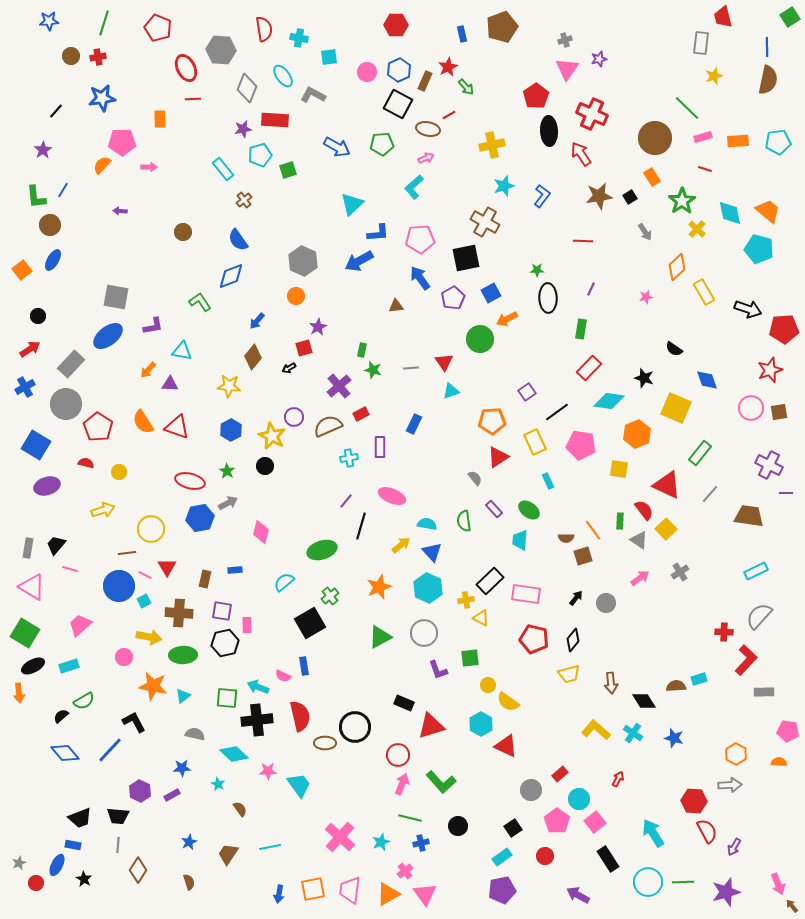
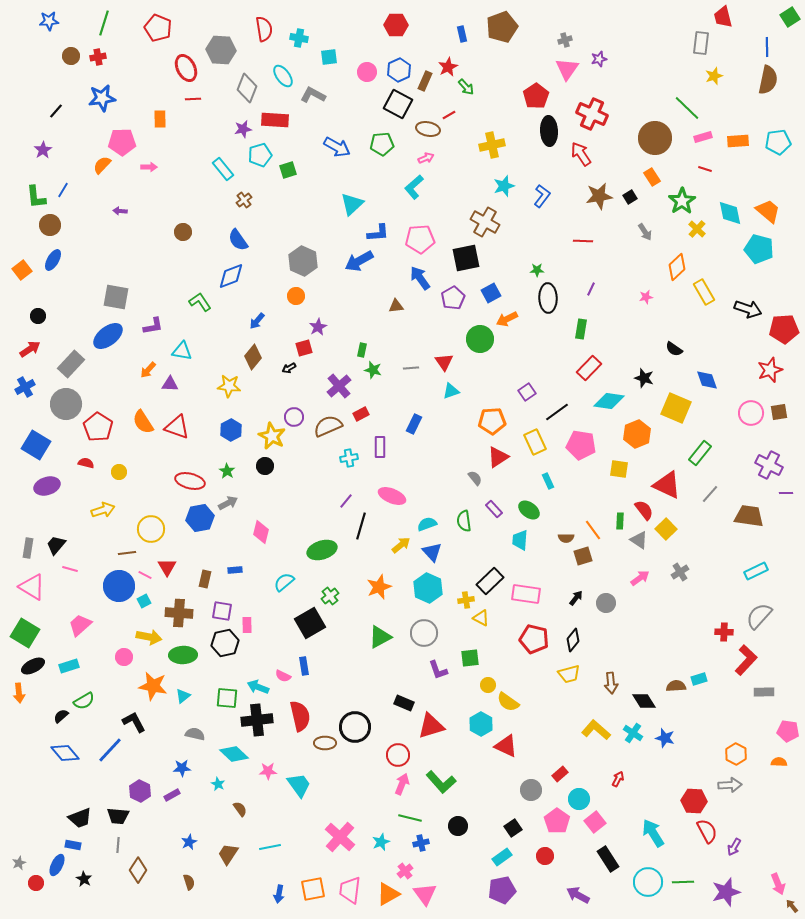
pink circle at (751, 408): moved 5 px down
cyan semicircle at (427, 524): rotated 30 degrees counterclockwise
blue star at (674, 738): moved 9 px left
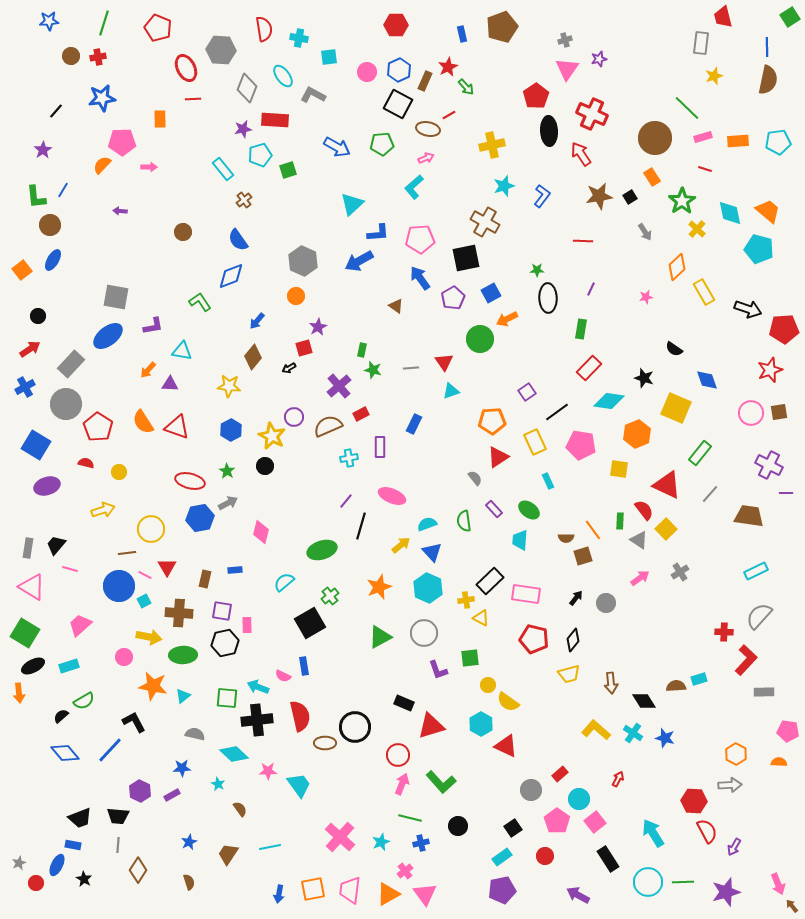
brown triangle at (396, 306): rotated 42 degrees clockwise
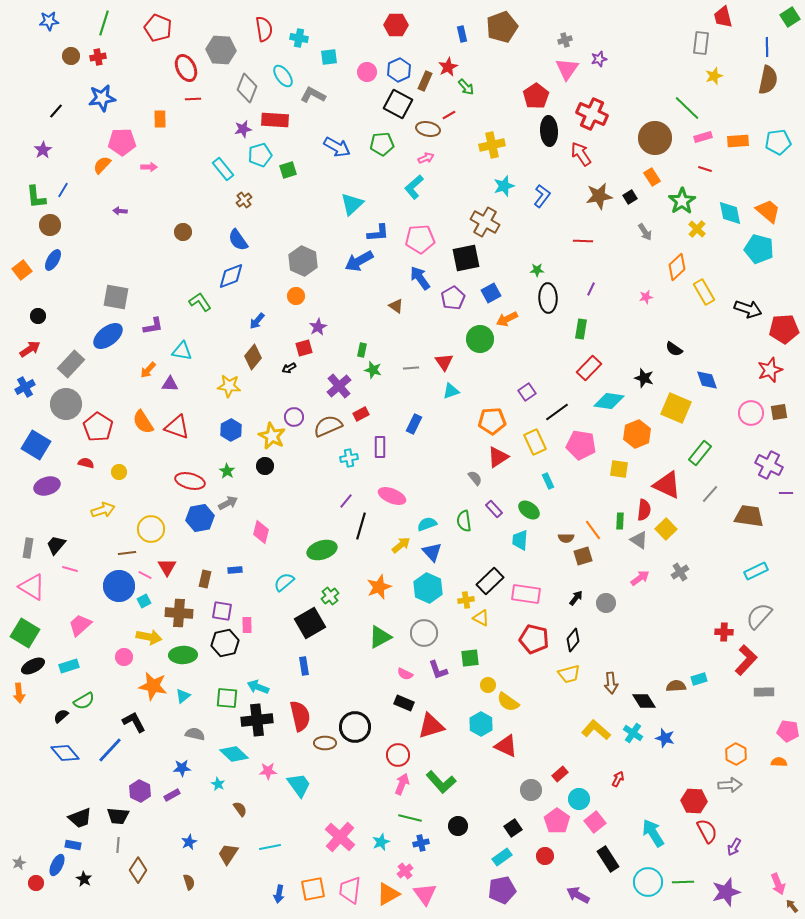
red semicircle at (644, 510): rotated 45 degrees clockwise
pink semicircle at (283, 676): moved 122 px right, 2 px up
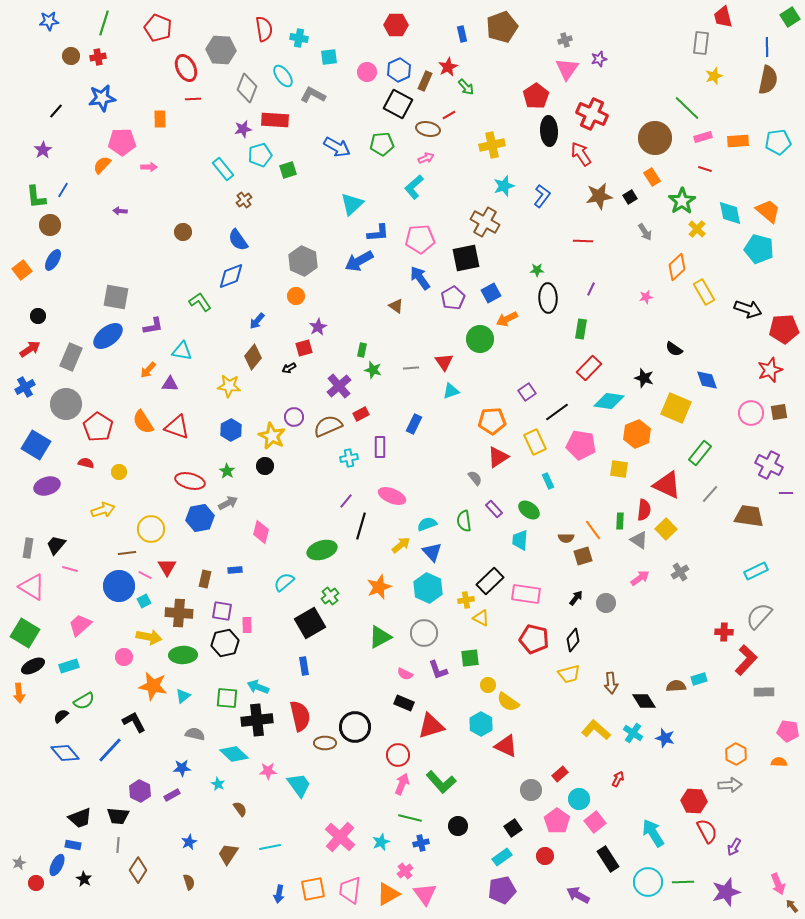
gray rectangle at (71, 364): moved 7 px up; rotated 20 degrees counterclockwise
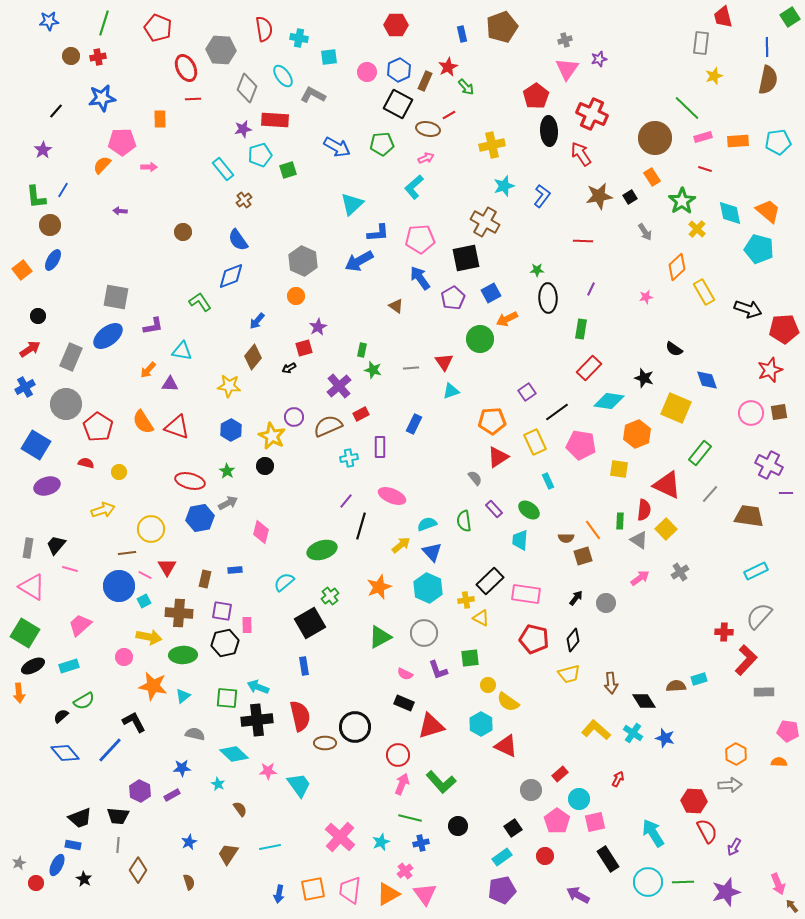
pink square at (595, 822): rotated 25 degrees clockwise
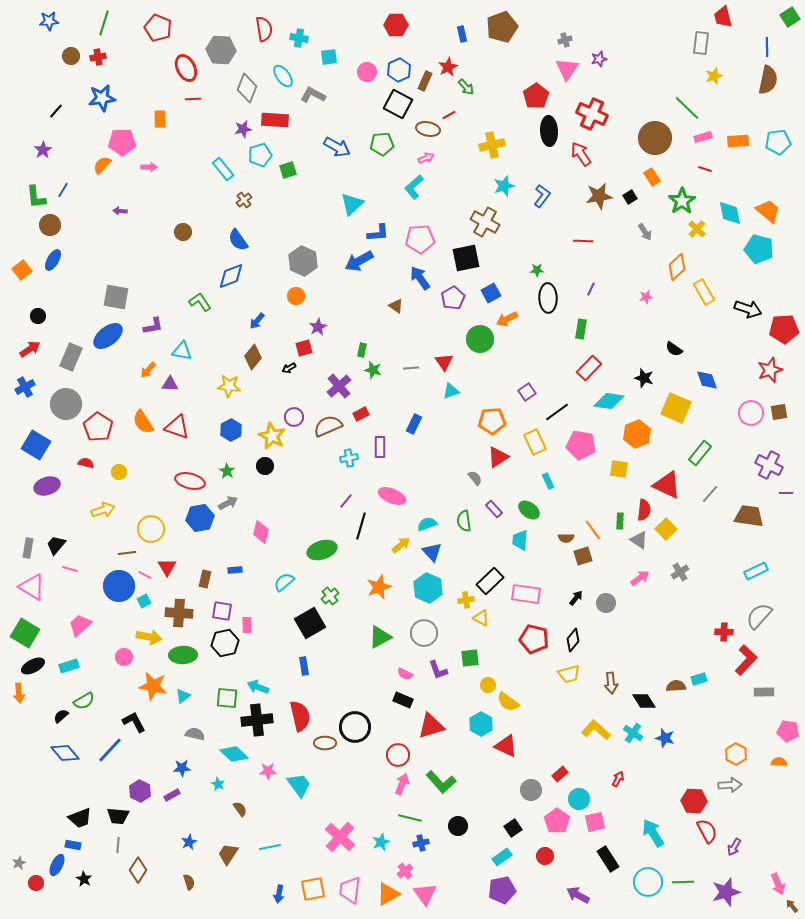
black rectangle at (404, 703): moved 1 px left, 3 px up
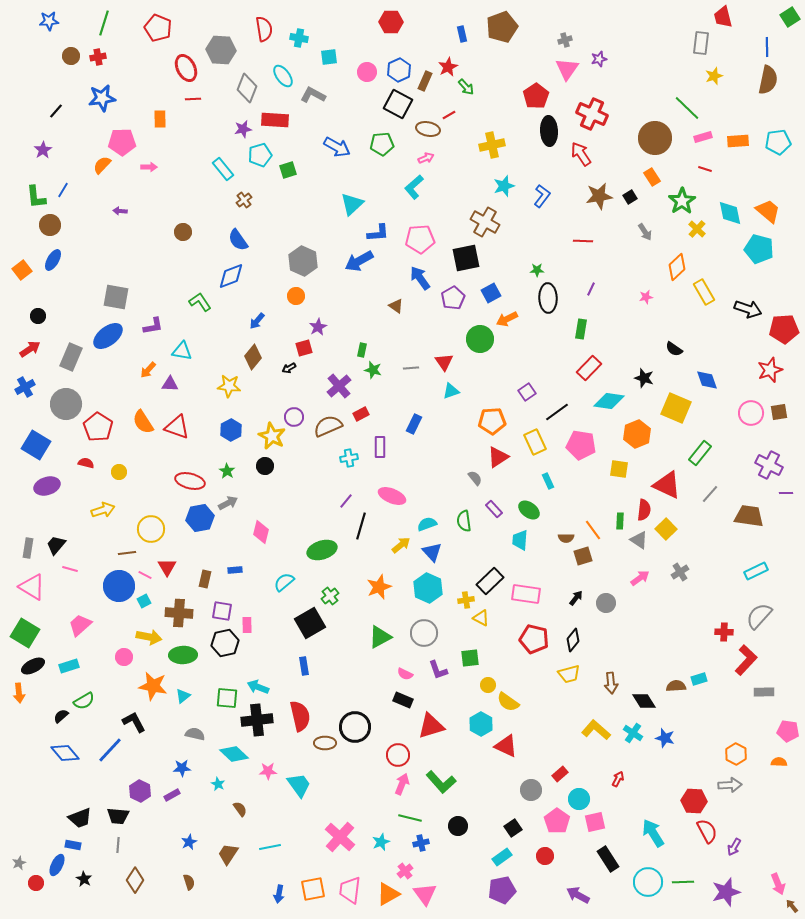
red hexagon at (396, 25): moved 5 px left, 3 px up
brown diamond at (138, 870): moved 3 px left, 10 px down
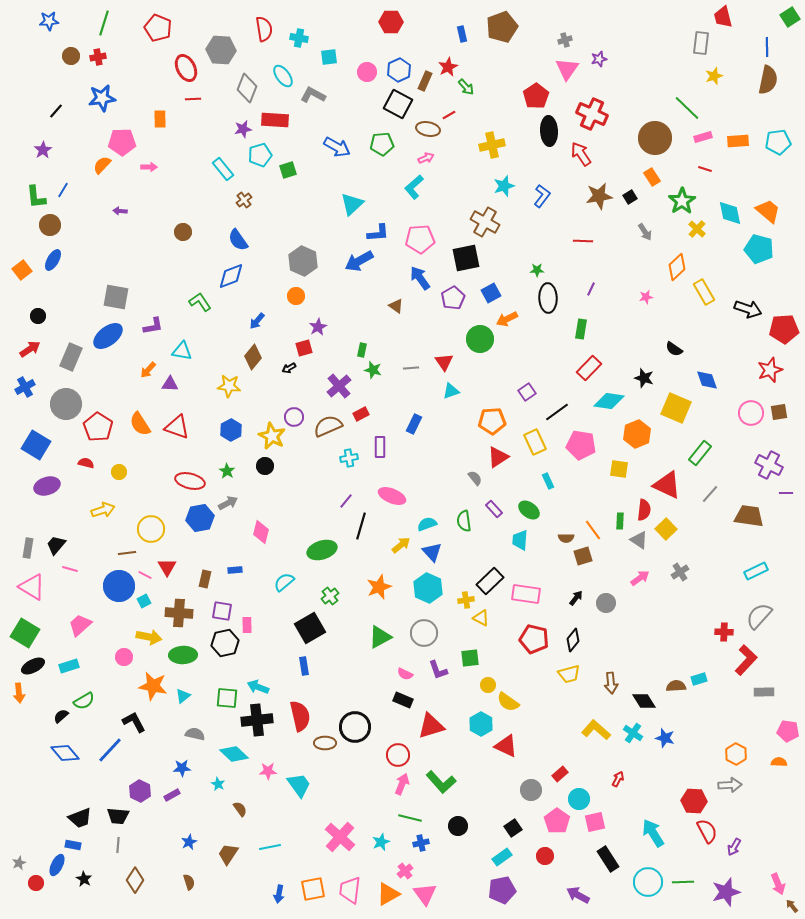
orange semicircle at (143, 422): moved 3 px left, 2 px down
black square at (310, 623): moved 5 px down
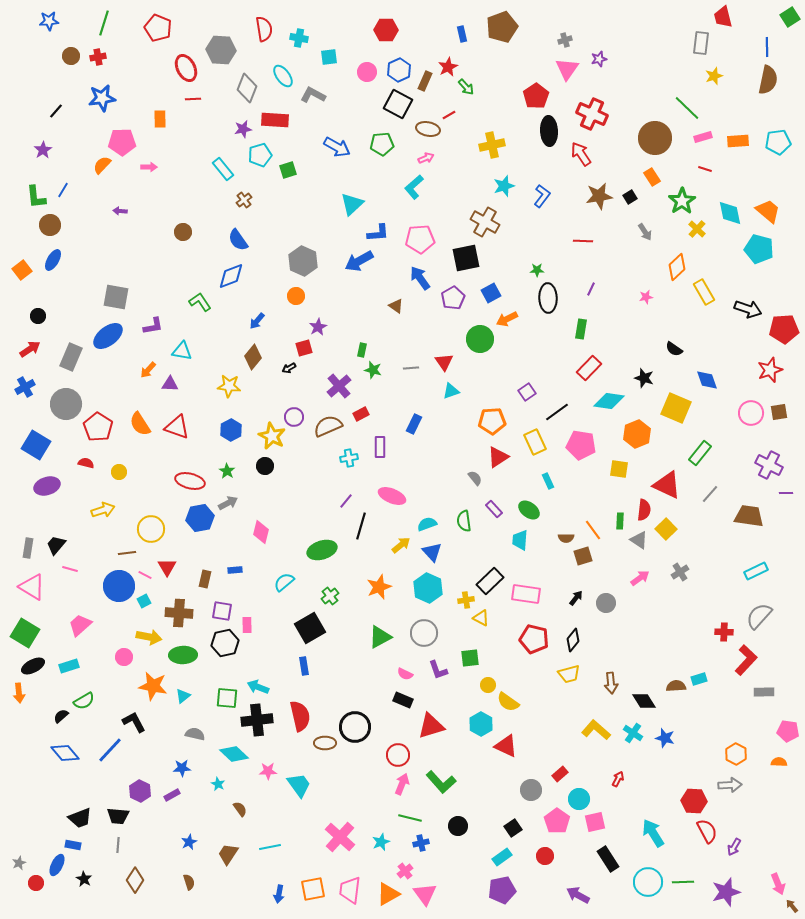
red hexagon at (391, 22): moved 5 px left, 8 px down
